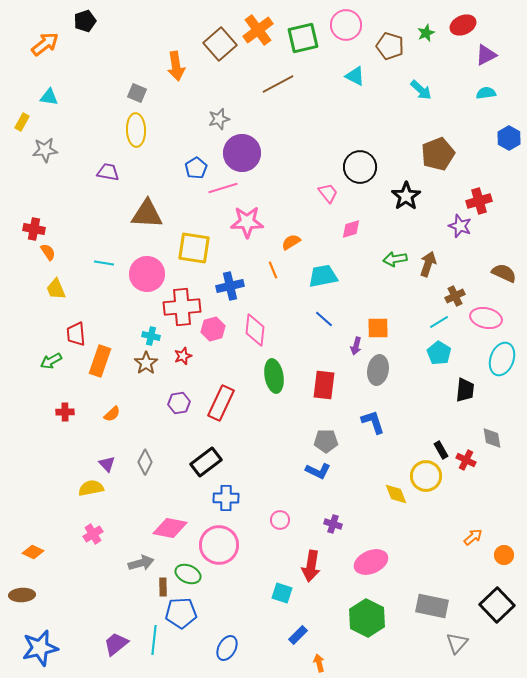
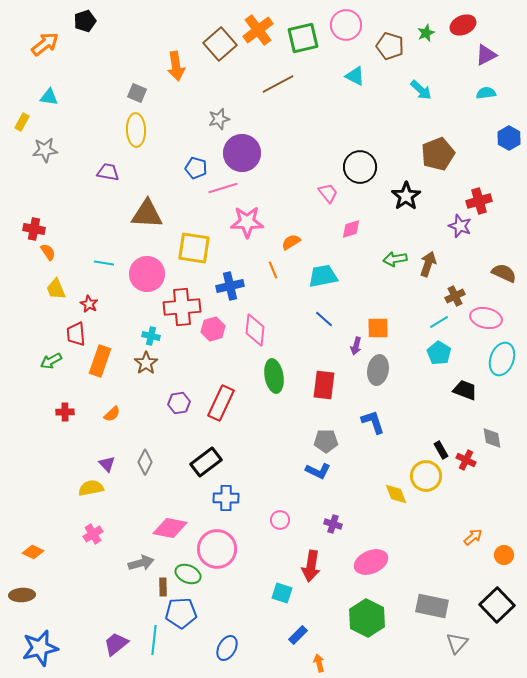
blue pentagon at (196, 168): rotated 25 degrees counterclockwise
red star at (183, 356): moved 94 px left, 52 px up; rotated 24 degrees counterclockwise
black trapezoid at (465, 390): rotated 75 degrees counterclockwise
pink circle at (219, 545): moved 2 px left, 4 px down
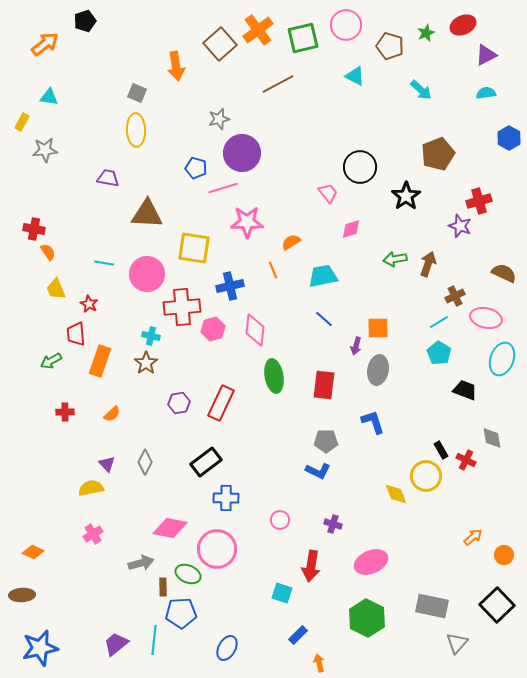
purple trapezoid at (108, 172): moved 6 px down
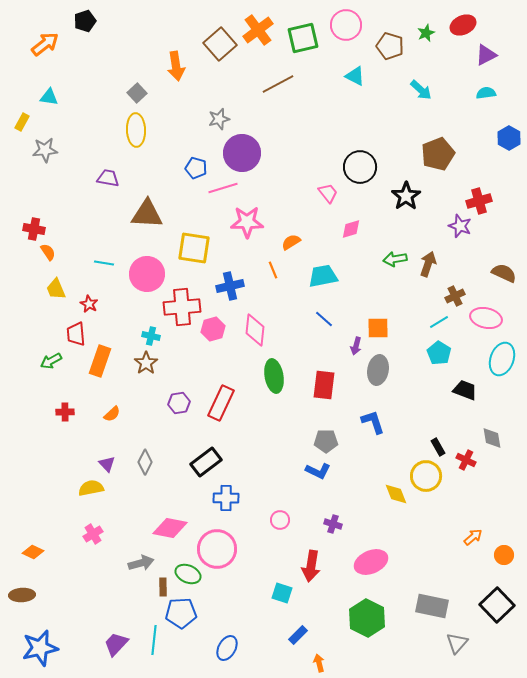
gray square at (137, 93): rotated 24 degrees clockwise
black rectangle at (441, 450): moved 3 px left, 3 px up
purple trapezoid at (116, 644): rotated 8 degrees counterclockwise
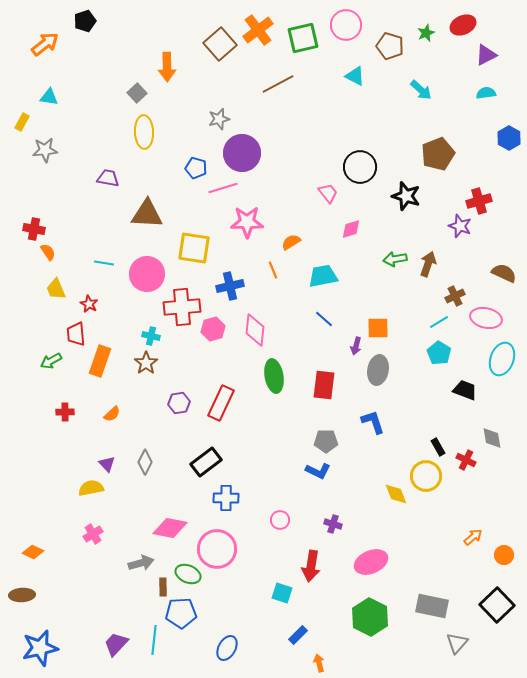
orange arrow at (176, 66): moved 9 px left, 1 px down; rotated 8 degrees clockwise
yellow ellipse at (136, 130): moved 8 px right, 2 px down
black star at (406, 196): rotated 20 degrees counterclockwise
green hexagon at (367, 618): moved 3 px right, 1 px up
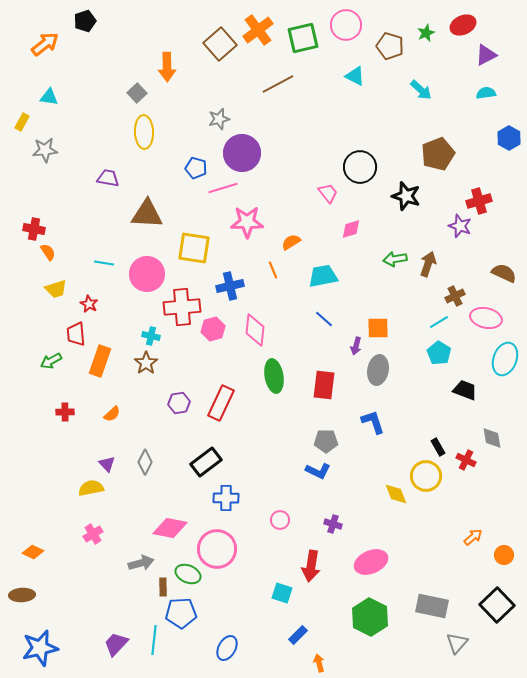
yellow trapezoid at (56, 289): rotated 85 degrees counterclockwise
cyan ellipse at (502, 359): moved 3 px right
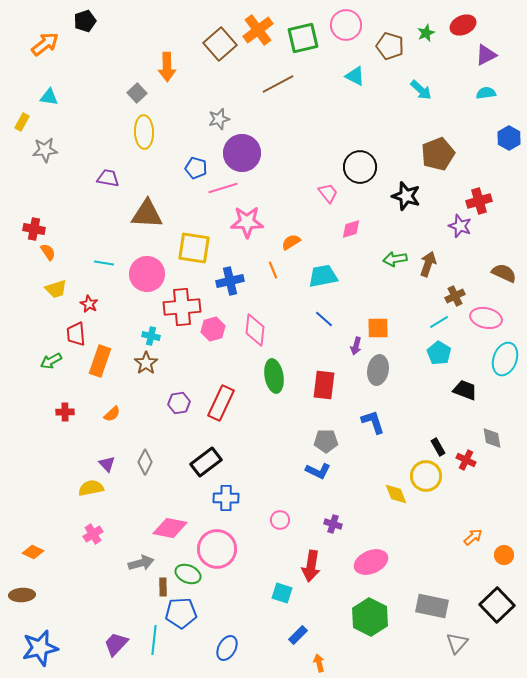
blue cross at (230, 286): moved 5 px up
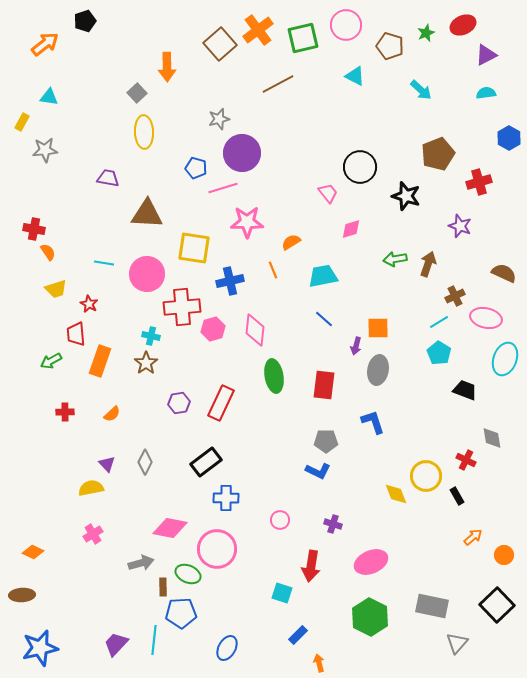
red cross at (479, 201): moved 19 px up
black rectangle at (438, 447): moved 19 px right, 49 px down
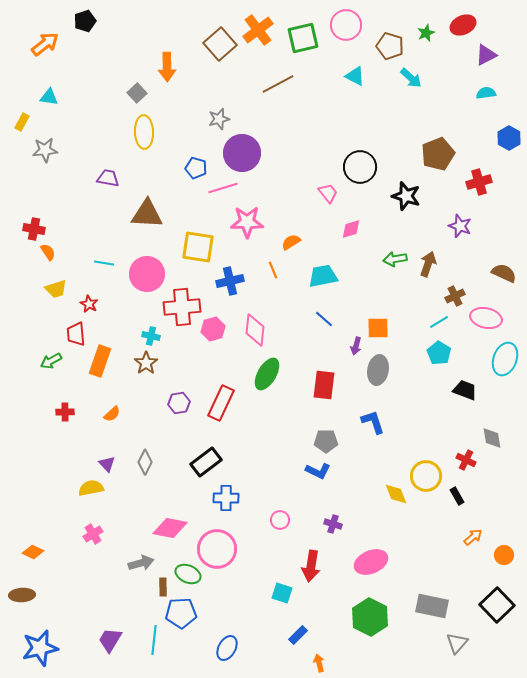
cyan arrow at (421, 90): moved 10 px left, 12 px up
yellow square at (194, 248): moved 4 px right, 1 px up
green ellipse at (274, 376): moved 7 px left, 2 px up; rotated 40 degrees clockwise
purple trapezoid at (116, 644): moved 6 px left, 4 px up; rotated 12 degrees counterclockwise
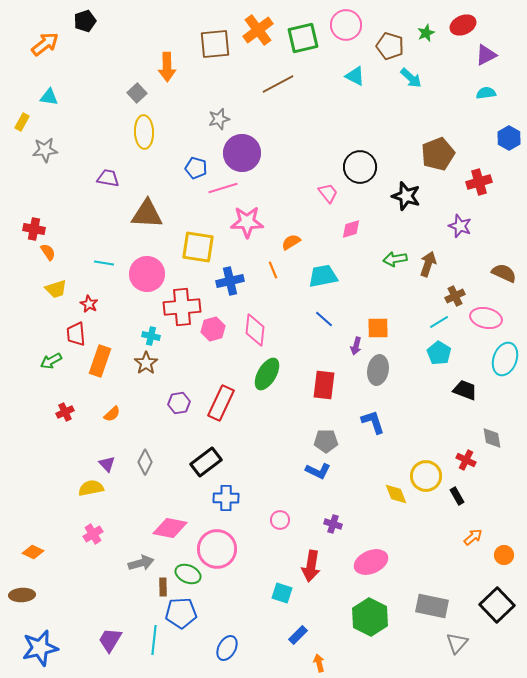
brown square at (220, 44): moved 5 px left; rotated 36 degrees clockwise
red cross at (65, 412): rotated 24 degrees counterclockwise
